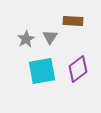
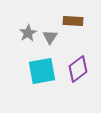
gray star: moved 2 px right, 6 px up
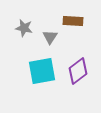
gray star: moved 4 px left, 5 px up; rotated 30 degrees counterclockwise
purple diamond: moved 2 px down
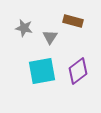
brown rectangle: rotated 12 degrees clockwise
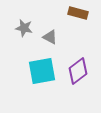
brown rectangle: moved 5 px right, 8 px up
gray triangle: rotated 35 degrees counterclockwise
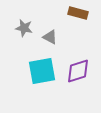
purple diamond: rotated 20 degrees clockwise
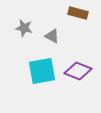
gray triangle: moved 2 px right, 1 px up
purple diamond: rotated 40 degrees clockwise
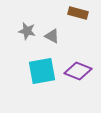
gray star: moved 3 px right, 3 px down
